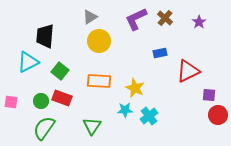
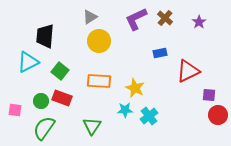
pink square: moved 4 px right, 8 px down
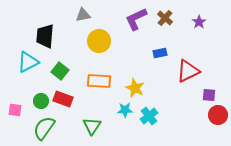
gray triangle: moved 7 px left, 2 px up; rotated 21 degrees clockwise
red rectangle: moved 1 px right, 1 px down
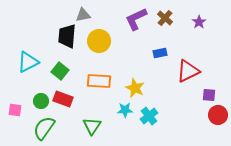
black trapezoid: moved 22 px right
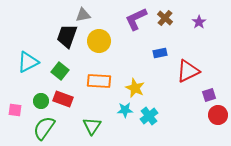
black trapezoid: rotated 15 degrees clockwise
purple square: rotated 24 degrees counterclockwise
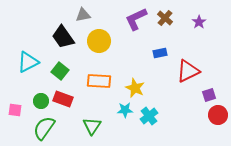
black trapezoid: moved 4 px left, 1 px down; rotated 55 degrees counterclockwise
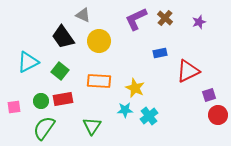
gray triangle: rotated 35 degrees clockwise
purple star: rotated 16 degrees clockwise
red rectangle: rotated 30 degrees counterclockwise
pink square: moved 1 px left, 3 px up; rotated 16 degrees counterclockwise
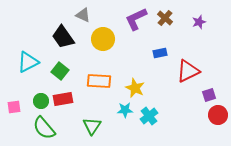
yellow circle: moved 4 px right, 2 px up
green semicircle: rotated 75 degrees counterclockwise
